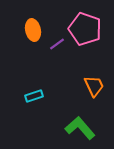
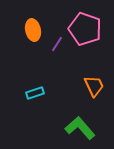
purple line: rotated 21 degrees counterclockwise
cyan rectangle: moved 1 px right, 3 px up
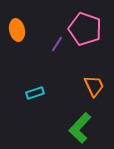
orange ellipse: moved 16 px left
green L-shape: rotated 96 degrees counterclockwise
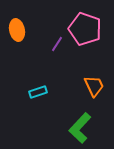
cyan rectangle: moved 3 px right, 1 px up
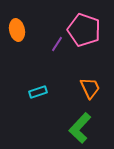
pink pentagon: moved 1 px left, 1 px down
orange trapezoid: moved 4 px left, 2 px down
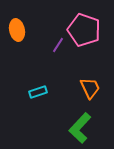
purple line: moved 1 px right, 1 px down
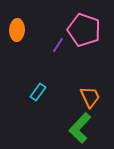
orange ellipse: rotated 15 degrees clockwise
orange trapezoid: moved 9 px down
cyan rectangle: rotated 36 degrees counterclockwise
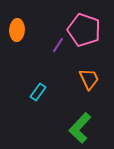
orange trapezoid: moved 1 px left, 18 px up
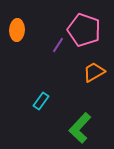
orange trapezoid: moved 5 px right, 7 px up; rotated 95 degrees counterclockwise
cyan rectangle: moved 3 px right, 9 px down
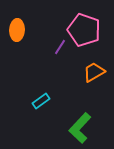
purple line: moved 2 px right, 2 px down
cyan rectangle: rotated 18 degrees clockwise
